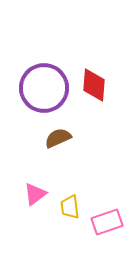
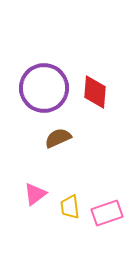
red diamond: moved 1 px right, 7 px down
pink rectangle: moved 9 px up
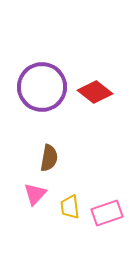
purple circle: moved 2 px left, 1 px up
red diamond: rotated 56 degrees counterclockwise
brown semicircle: moved 9 px left, 20 px down; rotated 124 degrees clockwise
pink triangle: rotated 10 degrees counterclockwise
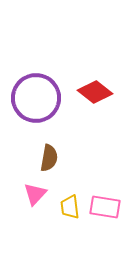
purple circle: moved 6 px left, 11 px down
pink rectangle: moved 2 px left, 6 px up; rotated 28 degrees clockwise
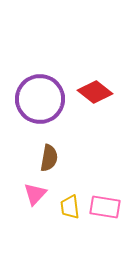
purple circle: moved 4 px right, 1 px down
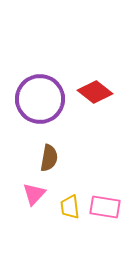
pink triangle: moved 1 px left
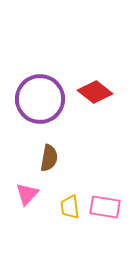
pink triangle: moved 7 px left
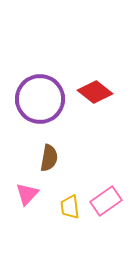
pink rectangle: moved 1 px right, 6 px up; rotated 44 degrees counterclockwise
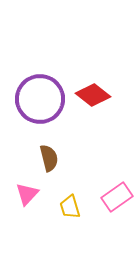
red diamond: moved 2 px left, 3 px down
brown semicircle: rotated 24 degrees counterclockwise
pink rectangle: moved 11 px right, 4 px up
yellow trapezoid: rotated 10 degrees counterclockwise
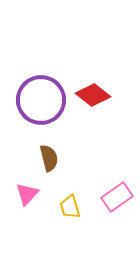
purple circle: moved 1 px right, 1 px down
